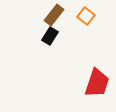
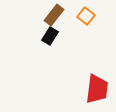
red trapezoid: moved 6 px down; rotated 12 degrees counterclockwise
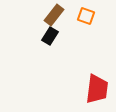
orange square: rotated 18 degrees counterclockwise
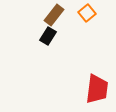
orange square: moved 1 px right, 3 px up; rotated 30 degrees clockwise
black rectangle: moved 2 px left
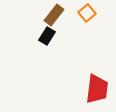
black rectangle: moved 1 px left
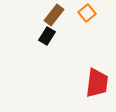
red trapezoid: moved 6 px up
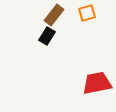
orange square: rotated 24 degrees clockwise
red trapezoid: rotated 108 degrees counterclockwise
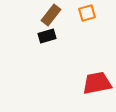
brown rectangle: moved 3 px left
black rectangle: rotated 42 degrees clockwise
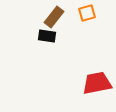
brown rectangle: moved 3 px right, 2 px down
black rectangle: rotated 24 degrees clockwise
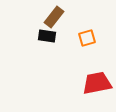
orange square: moved 25 px down
